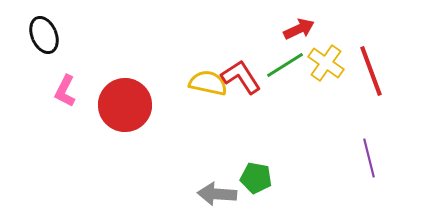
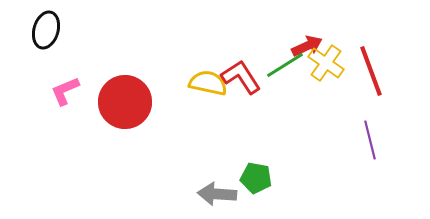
red arrow: moved 8 px right, 17 px down
black ellipse: moved 2 px right, 5 px up; rotated 39 degrees clockwise
pink L-shape: rotated 40 degrees clockwise
red circle: moved 3 px up
purple line: moved 1 px right, 18 px up
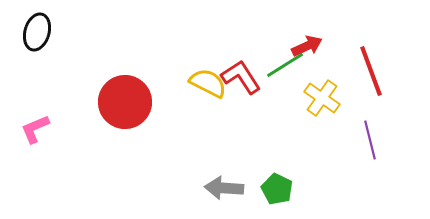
black ellipse: moved 9 px left, 2 px down
yellow cross: moved 4 px left, 35 px down
yellow semicircle: rotated 15 degrees clockwise
pink L-shape: moved 30 px left, 38 px down
green pentagon: moved 21 px right, 11 px down; rotated 16 degrees clockwise
gray arrow: moved 7 px right, 6 px up
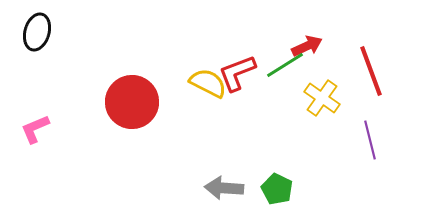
red L-shape: moved 4 px left, 4 px up; rotated 78 degrees counterclockwise
red circle: moved 7 px right
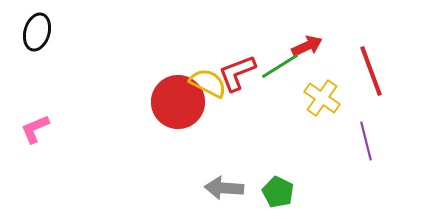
green line: moved 5 px left, 1 px down
red circle: moved 46 px right
purple line: moved 4 px left, 1 px down
green pentagon: moved 1 px right, 3 px down
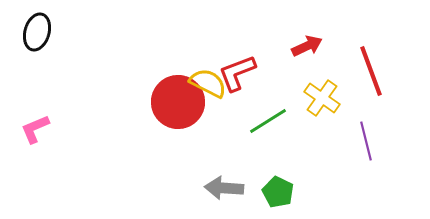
green line: moved 12 px left, 55 px down
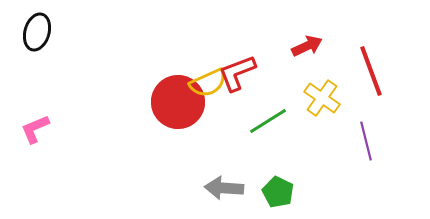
yellow semicircle: rotated 129 degrees clockwise
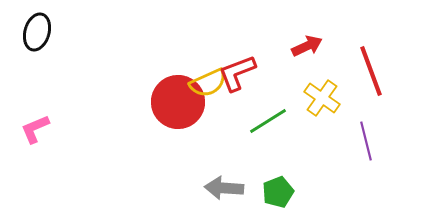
green pentagon: rotated 24 degrees clockwise
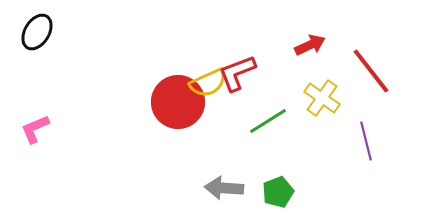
black ellipse: rotated 15 degrees clockwise
red arrow: moved 3 px right, 1 px up
red line: rotated 18 degrees counterclockwise
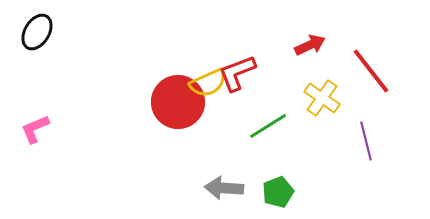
green line: moved 5 px down
